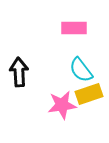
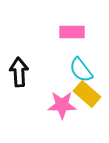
pink rectangle: moved 2 px left, 4 px down
yellow rectangle: moved 2 px left; rotated 60 degrees clockwise
pink star: rotated 8 degrees clockwise
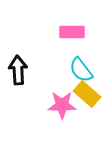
black arrow: moved 1 px left, 2 px up
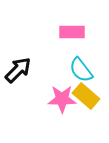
black arrow: rotated 48 degrees clockwise
yellow rectangle: moved 1 px left, 2 px down
pink star: moved 6 px up
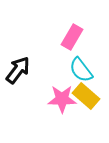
pink rectangle: moved 5 px down; rotated 60 degrees counterclockwise
black arrow: rotated 8 degrees counterclockwise
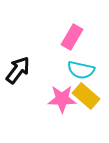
cyan semicircle: rotated 40 degrees counterclockwise
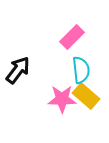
pink rectangle: rotated 15 degrees clockwise
cyan semicircle: rotated 108 degrees counterclockwise
